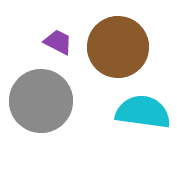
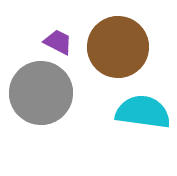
gray circle: moved 8 px up
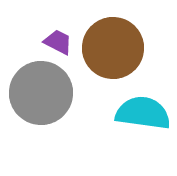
brown circle: moved 5 px left, 1 px down
cyan semicircle: moved 1 px down
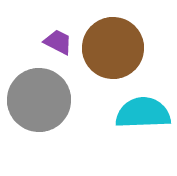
gray circle: moved 2 px left, 7 px down
cyan semicircle: rotated 10 degrees counterclockwise
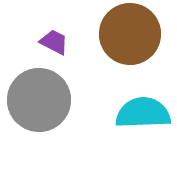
purple trapezoid: moved 4 px left
brown circle: moved 17 px right, 14 px up
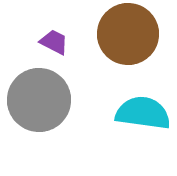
brown circle: moved 2 px left
cyan semicircle: rotated 10 degrees clockwise
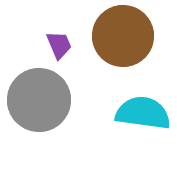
brown circle: moved 5 px left, 2 px down
purple trapezoid: moved 5 px right, 3 px down; rotated 40 degrees clockwise
